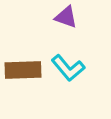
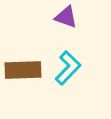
cyan L-shape: rotated 96 degrees counterclockwise
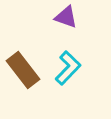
brown rectangle: rotated 54 degrees clockwise
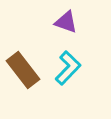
purple triangle: moved 5 px down
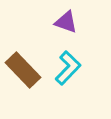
brown rectangle: rotated 6 degrees counterclockwise
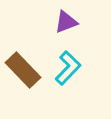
purple triangle: rotated 40 degrees counterclockwise
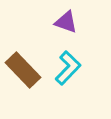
purple triangle: rotated 40 degrees clockwise
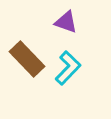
brown rectangle: moved 4 px right, 11 px up
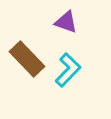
cyan L-shape: moved 2 px down
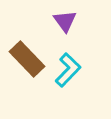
purple triangle: moved 1 px left, 1 px up; rotated 35 degrees clockwise
